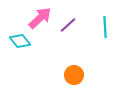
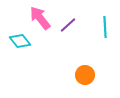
pink arrow: rotated 85 degrees counterclockwise
orange circle: moved 11 px right
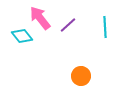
cyan diamond: moved 2 px right, 5 px up
orange circle: moved 4 px left, 1 px down
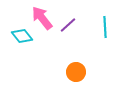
pink arrow: moved 2 px right
orange circle: moved 5 px left, 4 px up
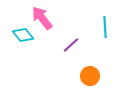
purple line: moved 3 px right, 20 px down
cyan diamond: moved 1 px right, 1 px up
orange circle: moved 14 px right, 4 px down
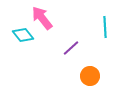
purple line: moved 3 px down
